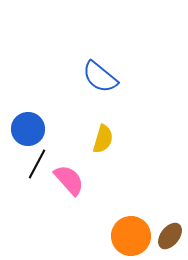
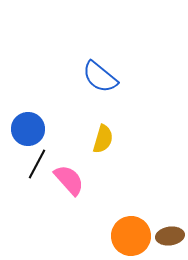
brown ellipse: rotated 44 degrees clockwise
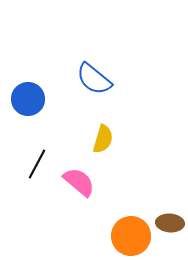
blue semicircle: moved 6 px left, 2 px down
blue circle: moved 30 px up
pink semicircle: moved 10 px right, 2 px down; rotated 8 degrees counterclockwise
brown ellipse: moved 13 px up; rotated 12 degrees clockwise
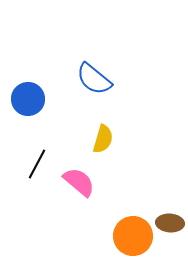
orange circle: moved 2 px right
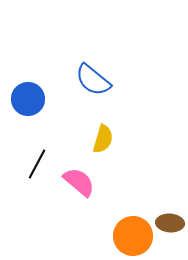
blue semicircle: moved 1 px left, 1 px down
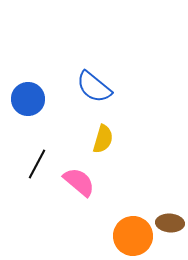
blue semicircle: moved 1 px right, 7 px down
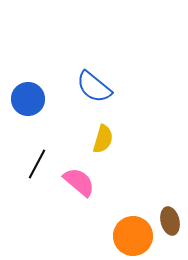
brown ellipse: moved 2 px up; rotated 72 degrees clockwise
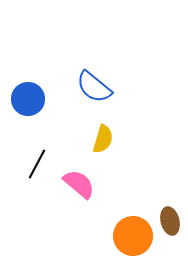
pink semicircle: moved 2 px down
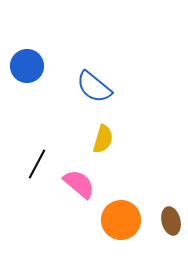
blue circle: moved 1 px left, 33 px up
brown ellipse: moved 1 px right
orange circle: moved 12 px left, 16 px up
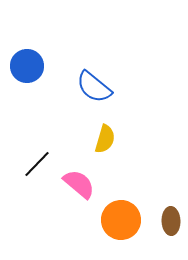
yellow semicircle: moved 2 px right
black line: rotated 16 degrees clockwise
brown ellipse: rotated 12 degrees clockwise
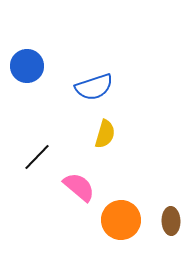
blue semicircle: rotated 57 degrees counterclockwise
yellow semicircle: moved 5 px up
black line: moved 7 px up
pink semicircle: moved 3 px down
